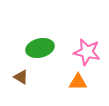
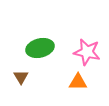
brown triangle: rotated 28 degrees clockwise
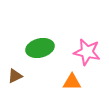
brown triangle: moved 6 px left, 1 px up; rotated 35 degrees clockwise
orange triangle: moved 6 px left
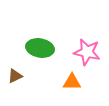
green ellipse: rotated 24 degrees clockwise
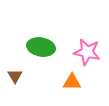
green ellipse: moved 1 px right, 1 px up
brown triangle: rotated 35 degrees counterclockwise
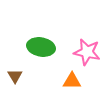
orange triangle: moved 1 px up
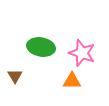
pink star: moved 5 px left, 1 px down; rotated 8 degrees clockwise
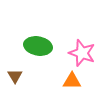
green ellipse: moved 3 px left, 1 px up
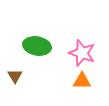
green ellipse: moved 1 px left
orange triangle: moved 10 px right
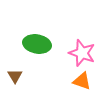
green ellipse: moved 2 px up
orange triangle: rotated 18 degrees clockwise
